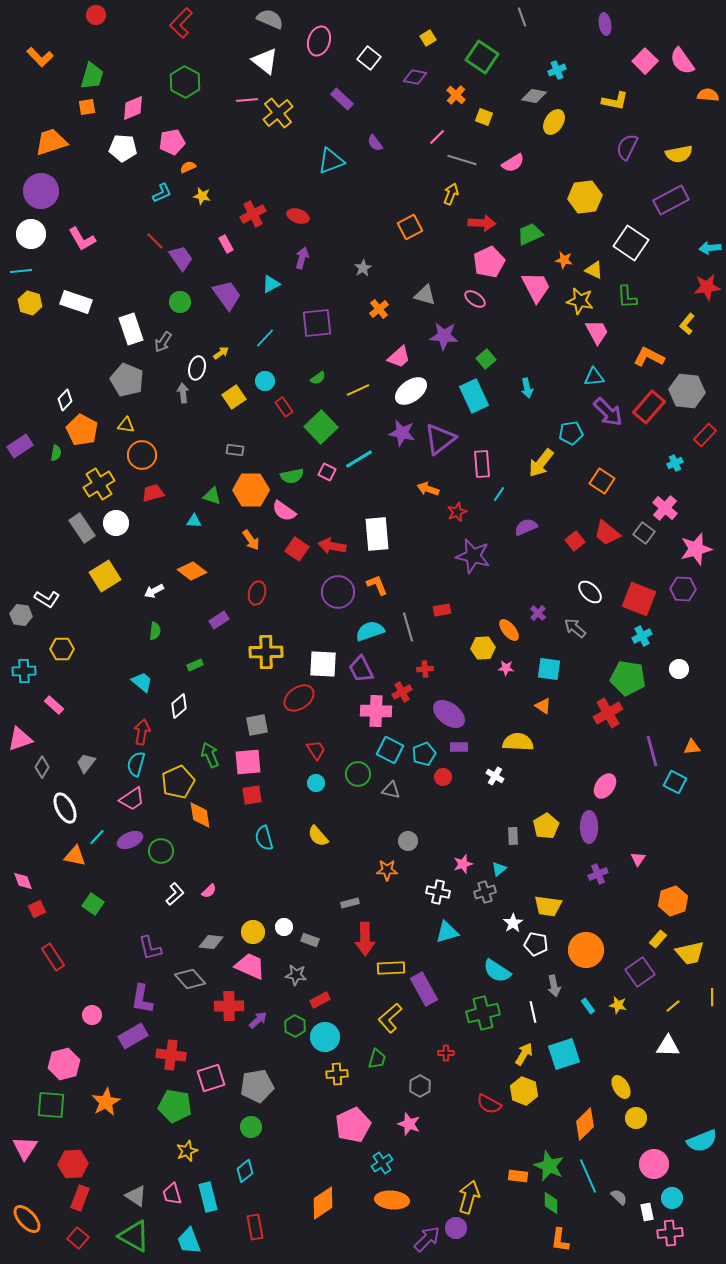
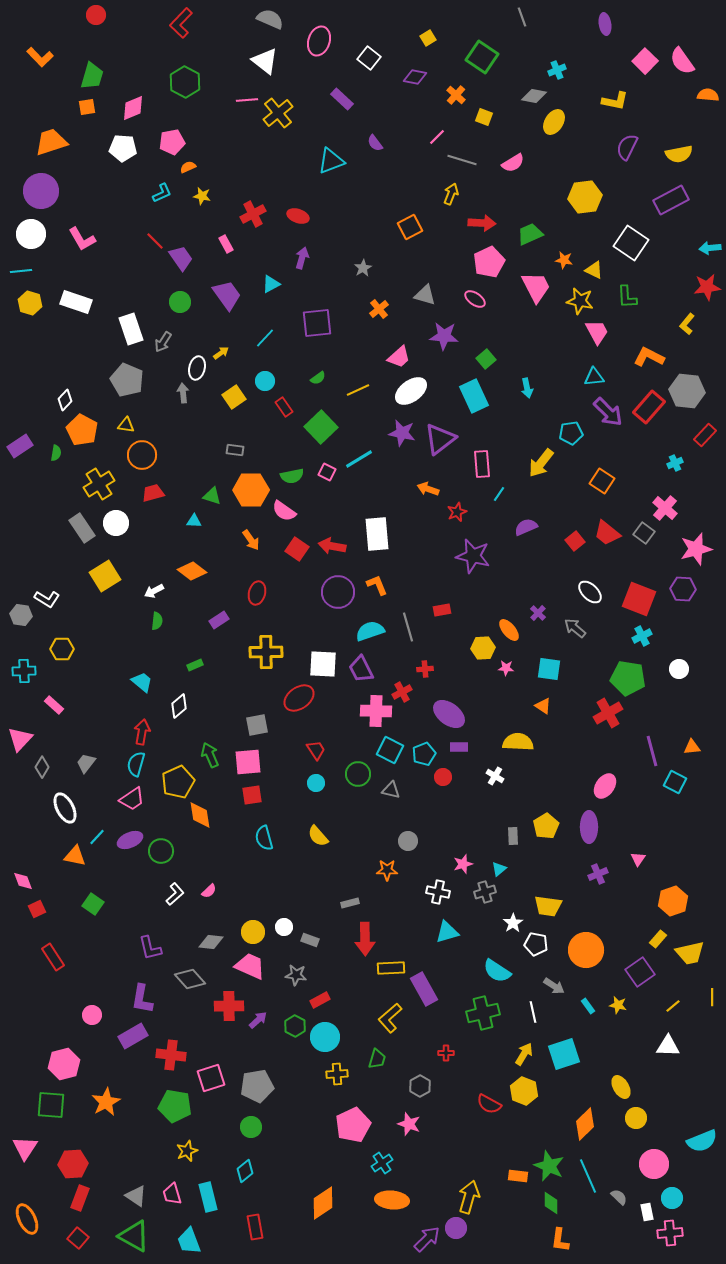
green semicircle at (155, 631): moved 2 px right, 10 px up
pink triangle at (20, 739): rotated 28 degrees counterclockwise
gray arrow at (554, 986): rotated 45 degrees counterclockwise
orange ellipse at (27, 1219): rotated 16 degrees clockwise
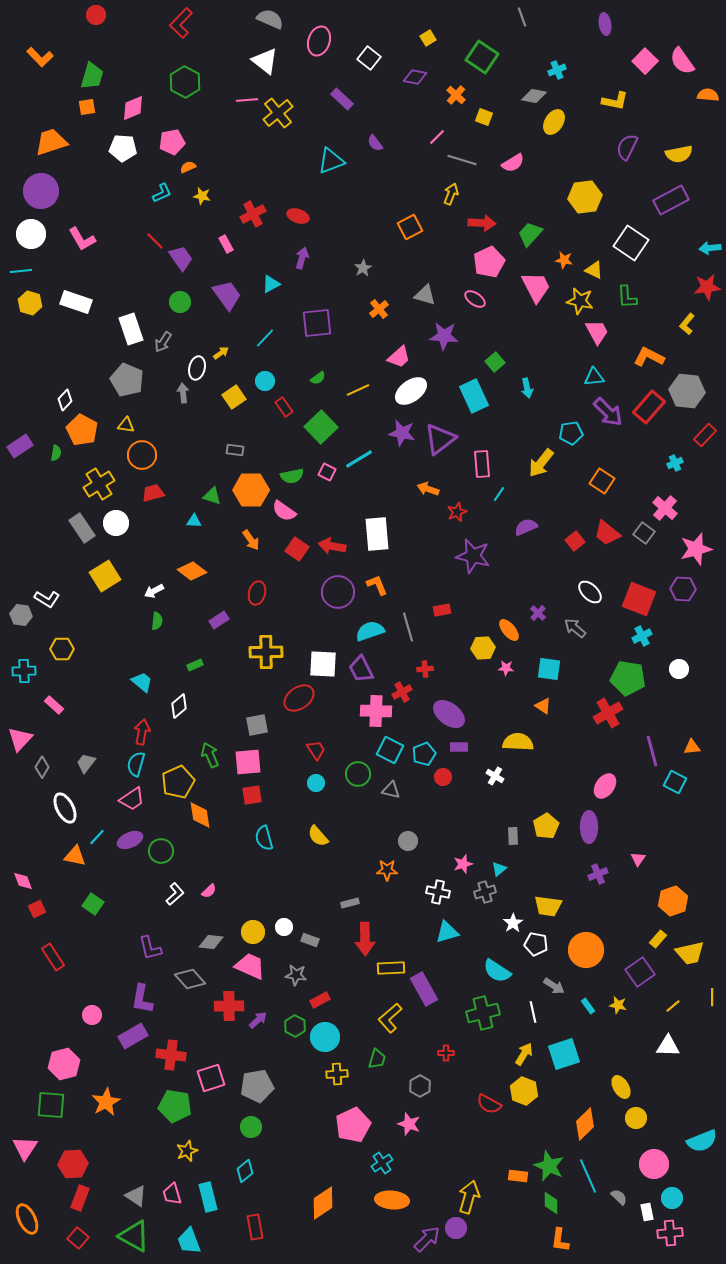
green trapezoid at (530, 234): rotated 24 degrees counterclockwise
green square at (486, 359): moved 9 px right, 3 px down
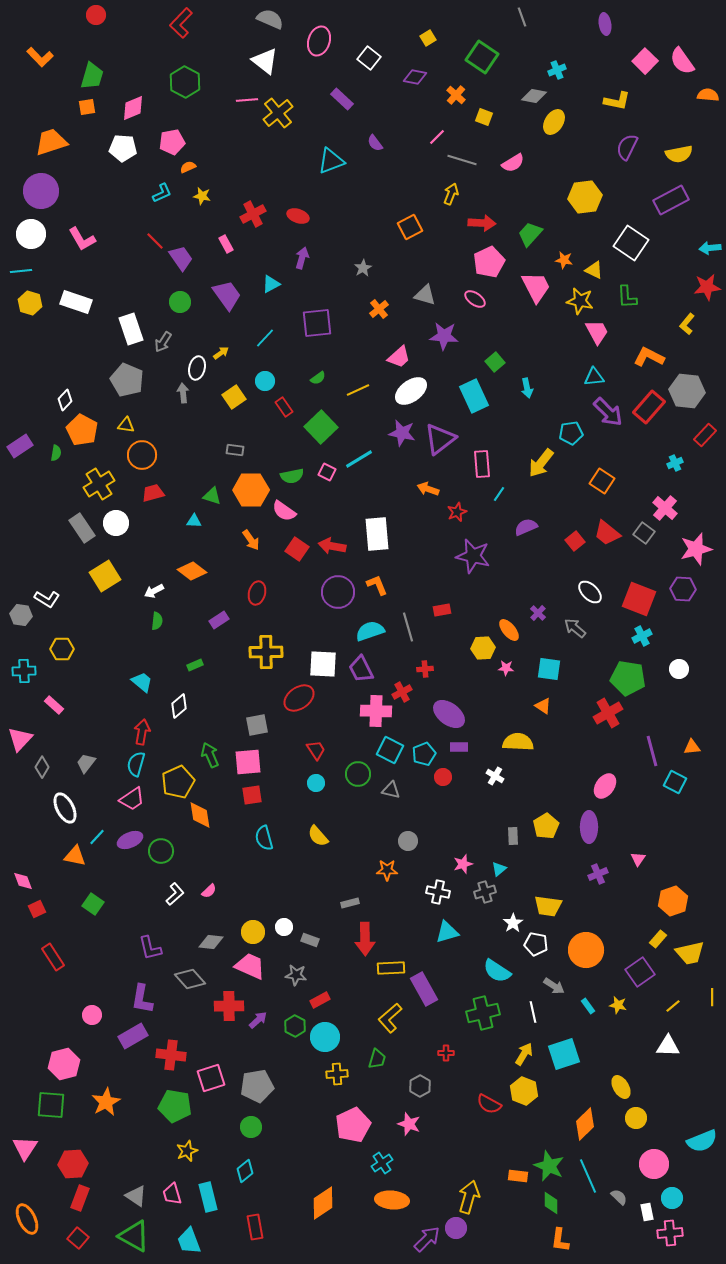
yellow L-shape at (615, 101): moved 2 px right
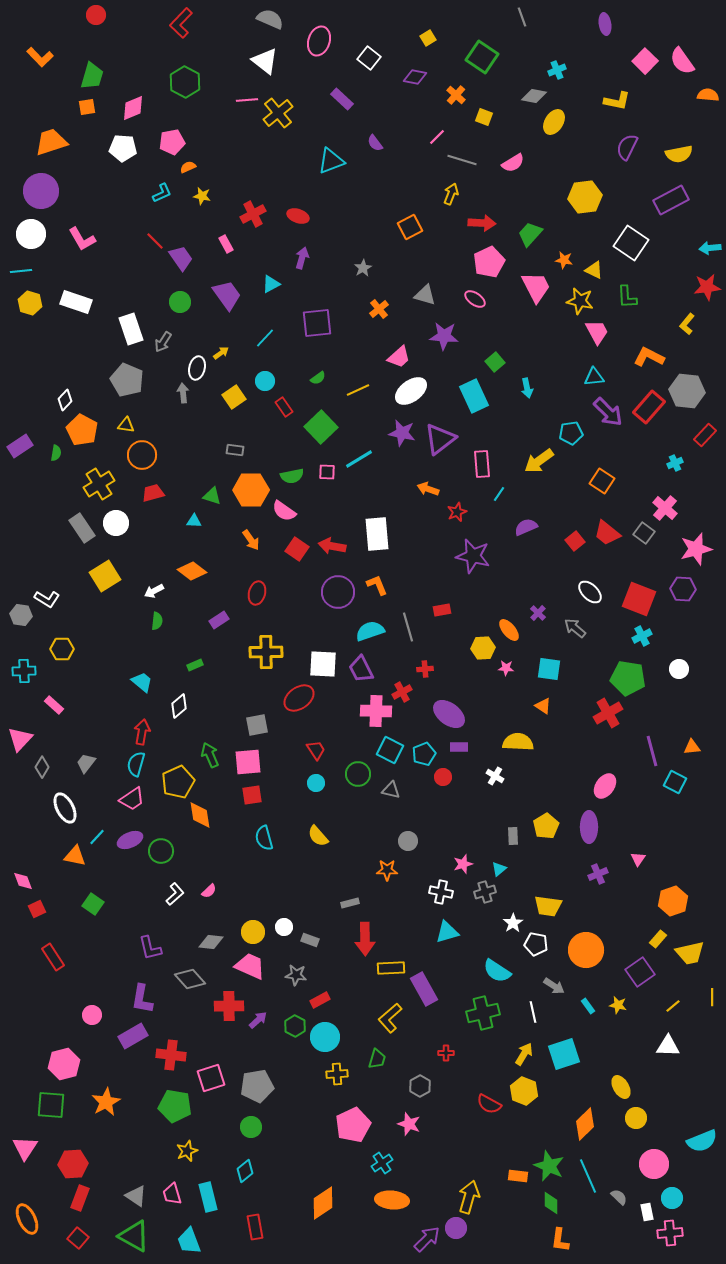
yellow arrow at (541, 463): moved 2 px left, 2 px up; rotated 16 degrees clockwise
pink square at (327, 472): rotated 24 degrees counterclockwise
white cross at (438, 892): moved 3 px right
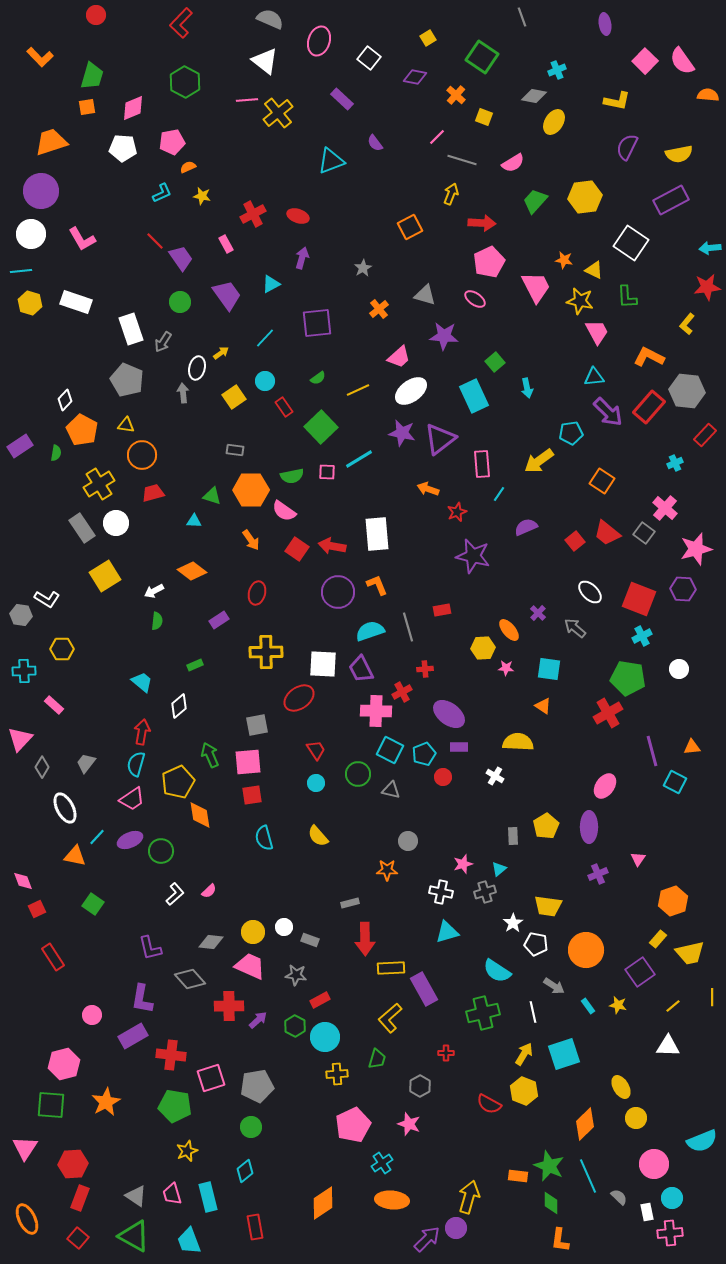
green trapezoid at (530, 234): moved 5 px right, 33 px up
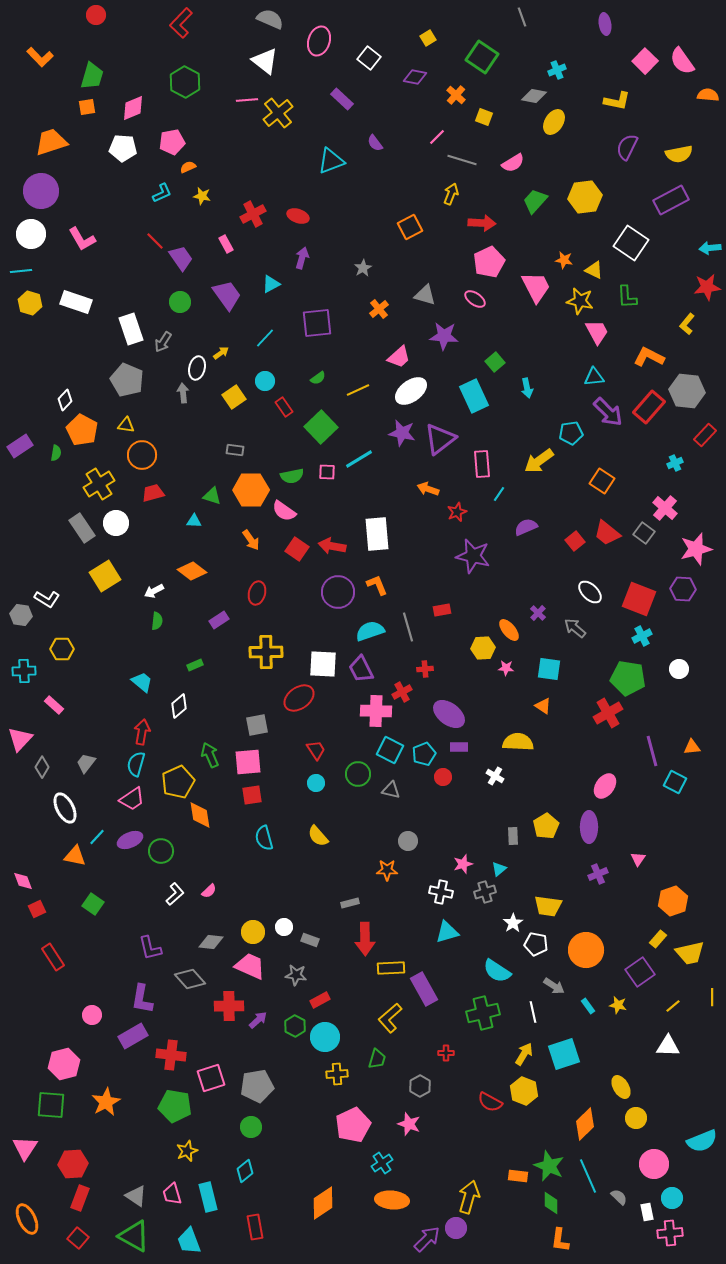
red semicircle at (489, 1104): moved 1 px right, 2 px up
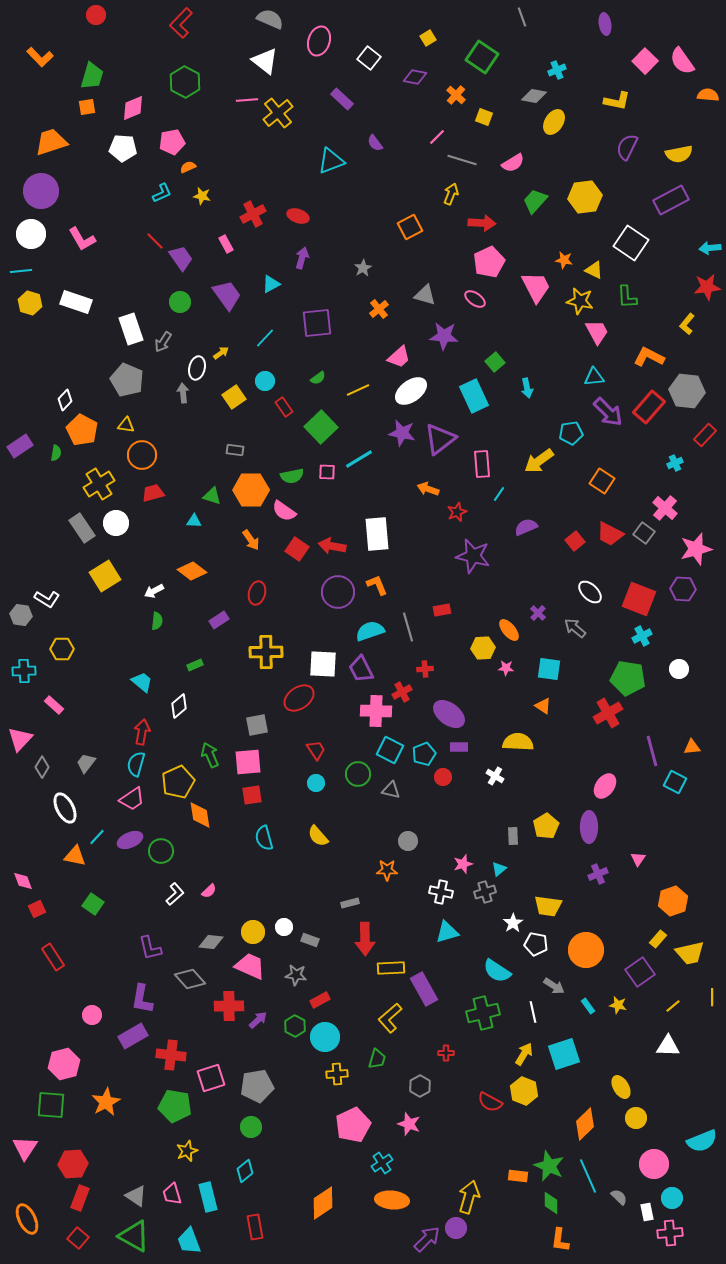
red trapezoid at (607, 533): moved 3 px right, 1 px down; rotated 12 degrees counterclockwise
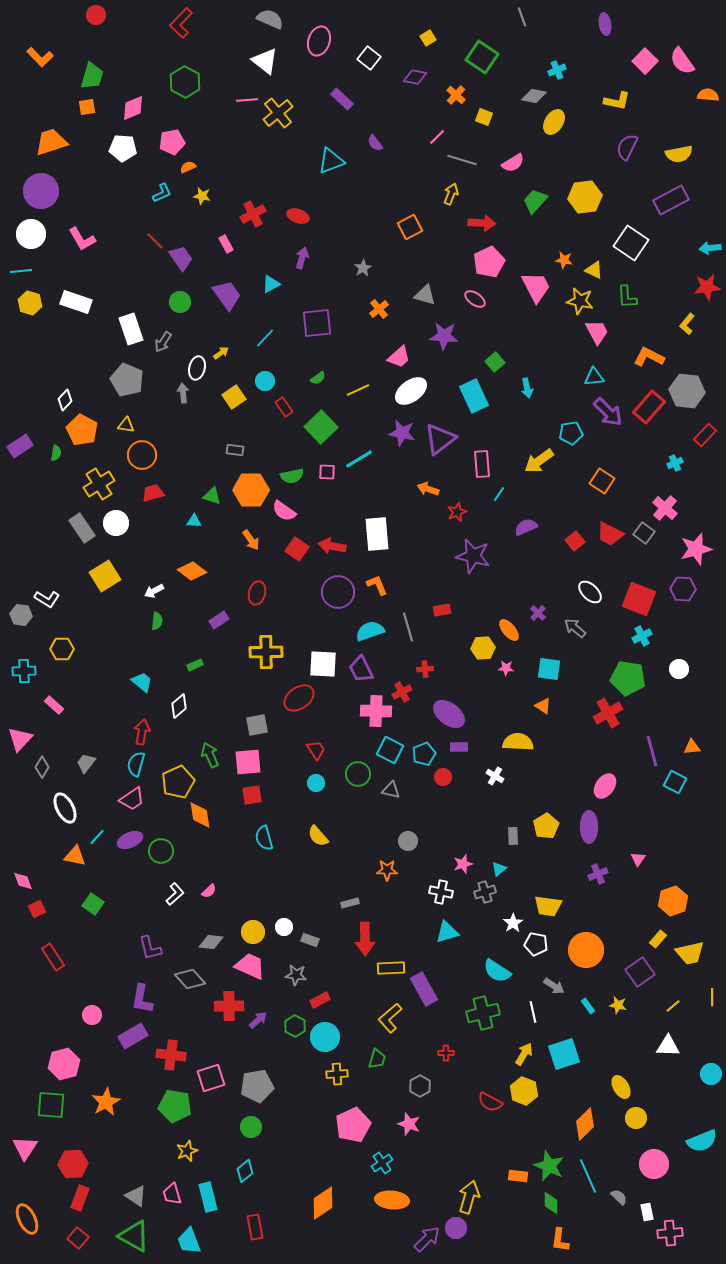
cyan circle at (672, 1198): moved 39 px right, 124 px up
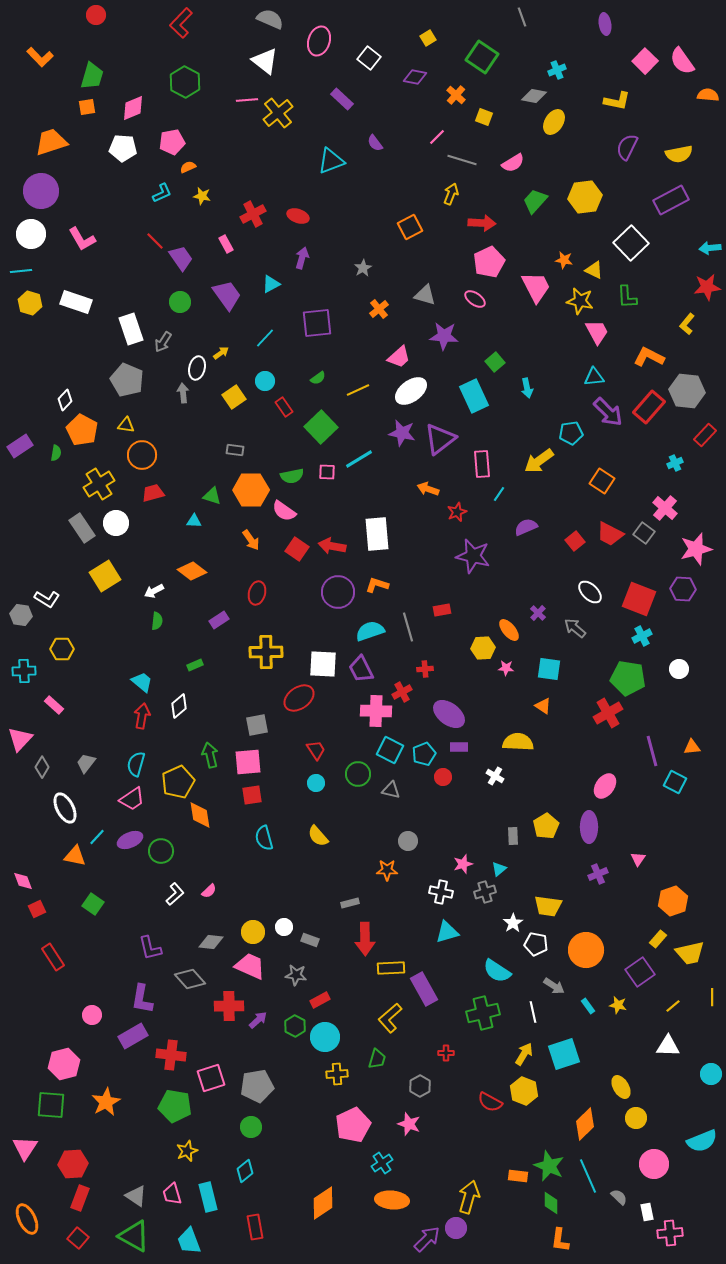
white square at (631, 243): rotated 12 degrees clockwise
orange L-shape at (377, 585): rotated 50 degrees counterclockwise
red arrow at (142, 732): moved 16 px up
green arrow at (210, 755): rotated 10 degrees clockwise
